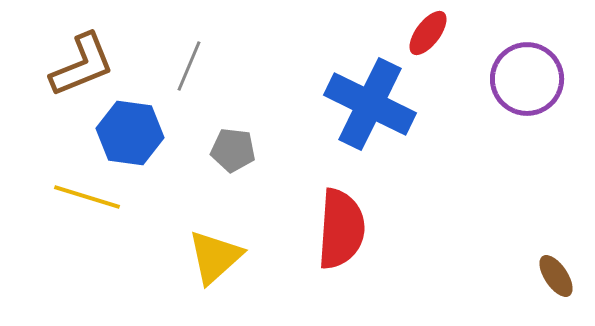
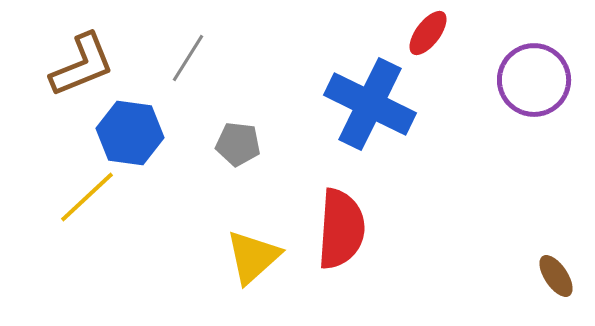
gray line: moved 1 px left, 8 px up; rotated 9 degrees clockwise
purple circle: moved 7 px right, 1 px down
gray pentagon: moved 5 px right, 6 px up
yellow line: rotated 60 degrees counterclockwise
yellow triangle: moved 38 px right
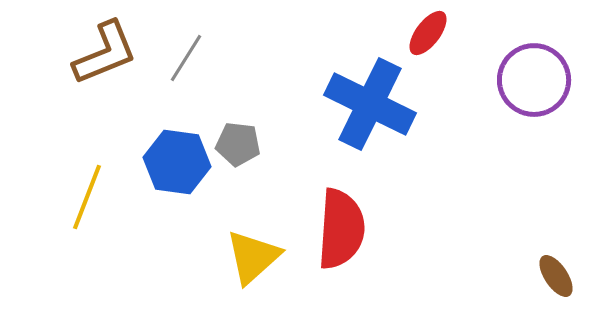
gray line: moved 2 px left
brown L-shape: moved 23 px right, 12 px up
blue hexagon: moved 47 px right, 29 px down
yellow line: rotated 26 degrees counterclockwise
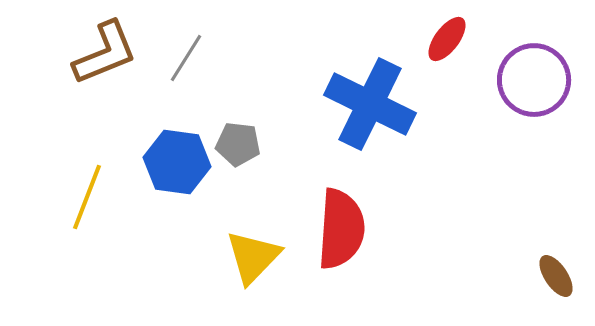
red ellipse: moved 19 px right, 6 px down
yellow triangle: rotated 4 degrees counterclockwise
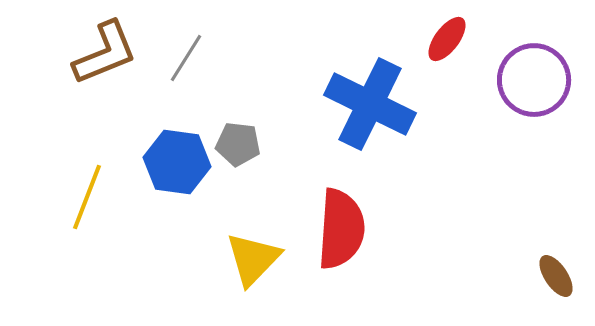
yellow triangle: moved 2 px down
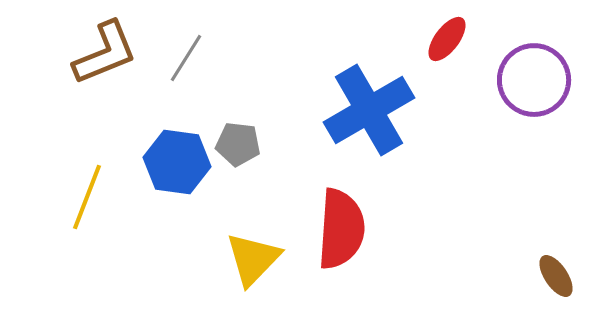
blue cross: moved 1 px left, 6 px down; rotated 34 degrees clockwise
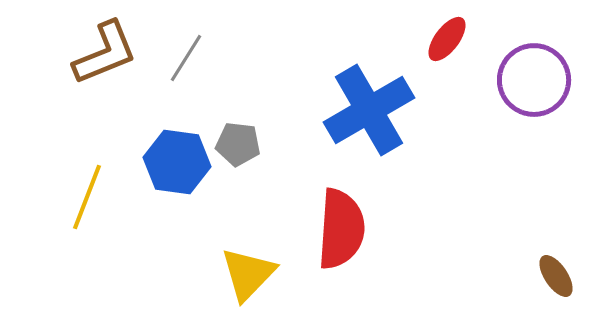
yellow triangle: moved 5 px left, 15 px down
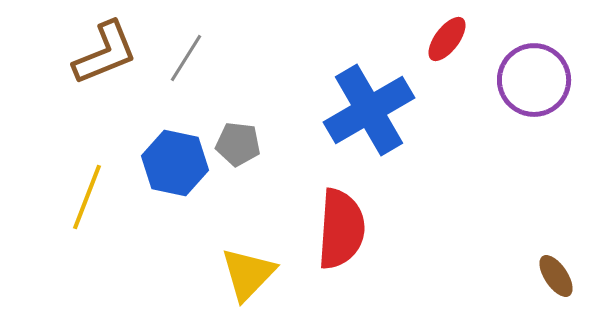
blue hexagon: moved 2 px left, 1 px down; rotated 4 degrees clockwise
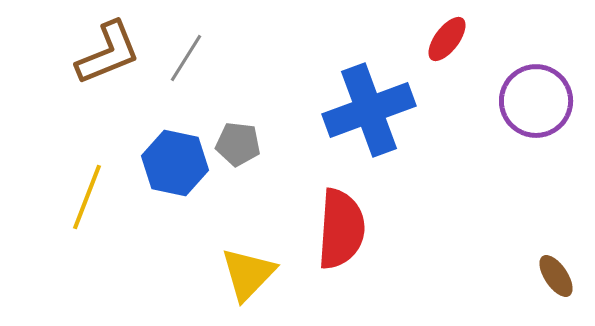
brown L-shape: moved 3 px right
purple circle: moved 2 px right, 21 px down
blue cross: rotated 10 degrees clockwise
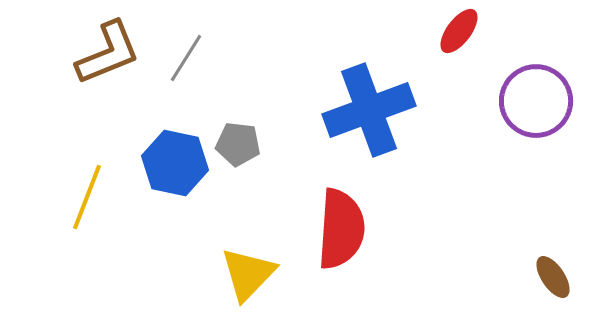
red ellipse: moved 12 px right, 8 px up
brown ellipse: moved 3 px left, 1 px down
